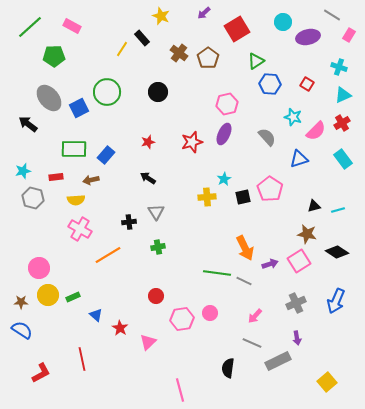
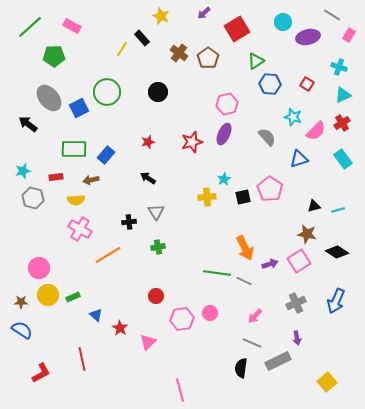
black semicircle at (228, 368): moved 13 px right
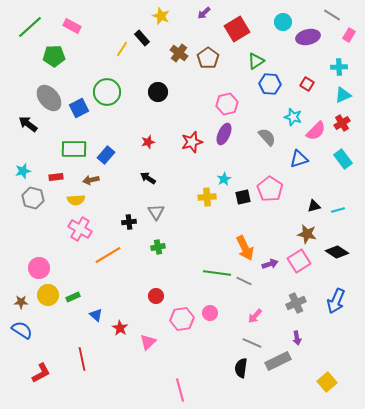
cyan cross at (339, 67): rotated 21 degrees counterclockwise
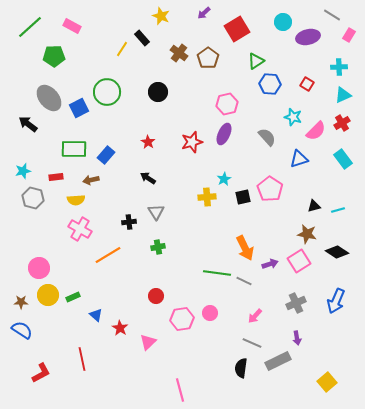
red star at (148, 142): rotated 24 degrees counterclockwise
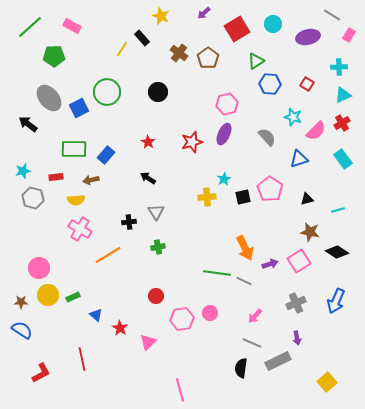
cyan circle at (283, 22): moved 10 px left, 2 px down
black triangle at (314, 206): moved 7 px left, 7 px up
brown star at (307, 234): moved 3 px right, 2 px up
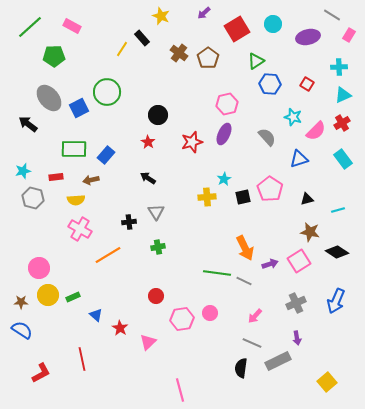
black circle at (158, 92): moved 23 px down
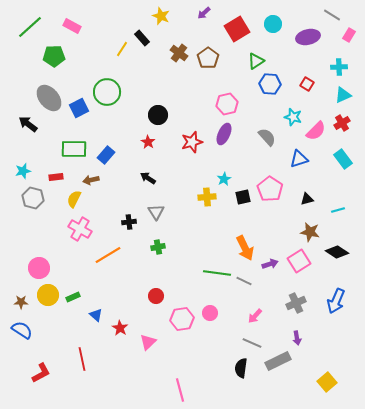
yellow semicircle at (76, 200): moved 2 px left, 1 px up; rotated 120 degrees clockwise
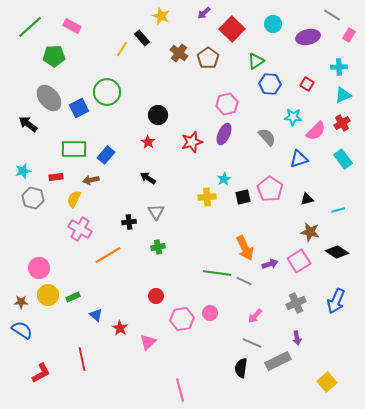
red square at (237, 29): moved 5 px left; rotated 15 degrees counterclockwise
cyan star at (293, 117): rotated 12 degrees counterclockwise
